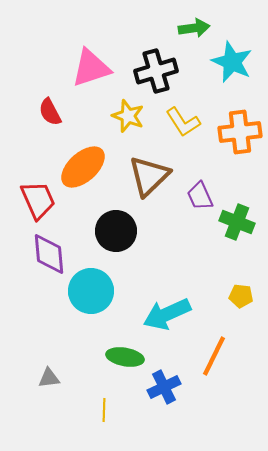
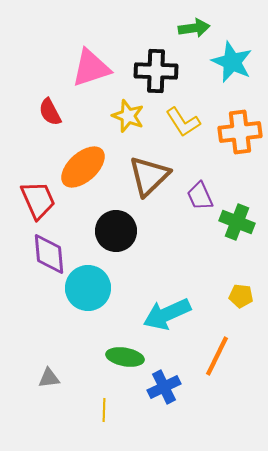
black cross: rotated 18 degrees clockwise
cyan circle: moved 3 px left, 3 px up
orange line: moved 3 px right
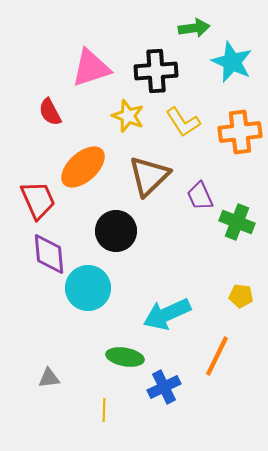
black cross: rotated 6 degrees counterclockwise
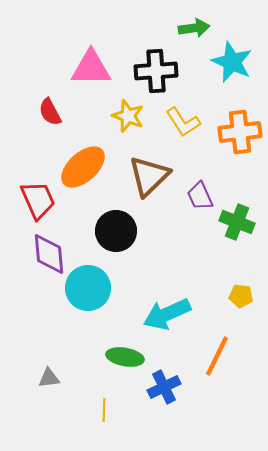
pink triangle: rotated 18 degrees clockwise
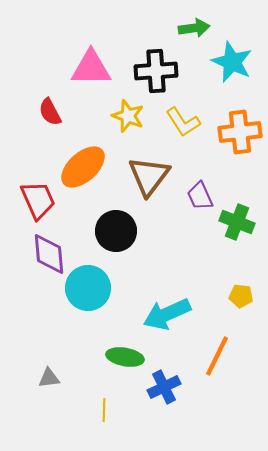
brown triangle: rotated 9 degrees counterclockwise
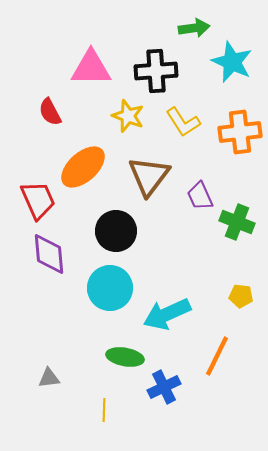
cyan circle: moved 22 px right
